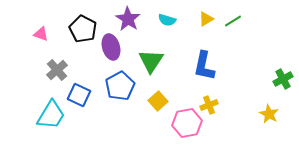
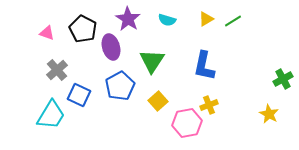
pink triangle: moved 6 px right, 1 px up
green triangle: moved 1 px right
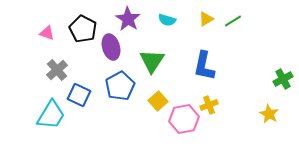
pink hexagon: moved 3 px left, 4 px up
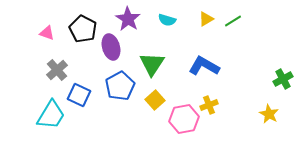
green triangle: moved 3 px down
blue L-shape: rotated 108 degrees clockwise
yellow square: moved 3 px left, 1 px up
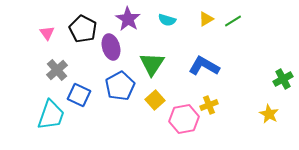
pink triangle: rotated 35 degrees clockwise
cyan trapezoid: rotated 12 degrees counterclockwise
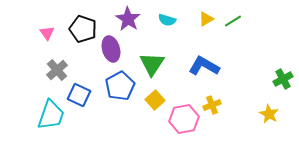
black pentagon: rotated 8 degrees counterclockwise
purple ellipse: moved 2 px down
yellow cross: moved 3 px right
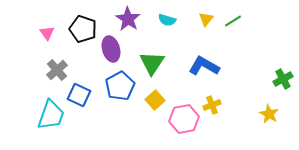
yellow triangle: rotated 21 degrees counterclockwise
green triangle: moved 1 px up
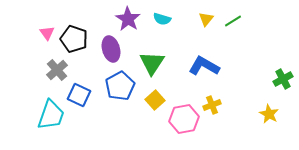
cyan semicircle: moved 5 px left, 1 px up
black pentagon: moved 9 px left, 10 px down
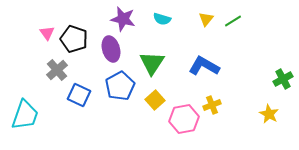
purple star: moved 5 px left; rotated 20 degrees counterclockwise
cyan trapezoid: moved 26 px left
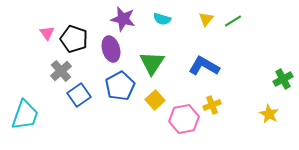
gray cross: moved 4 px right, 1 px down
blue square: rotated 30 degrees clockwise
